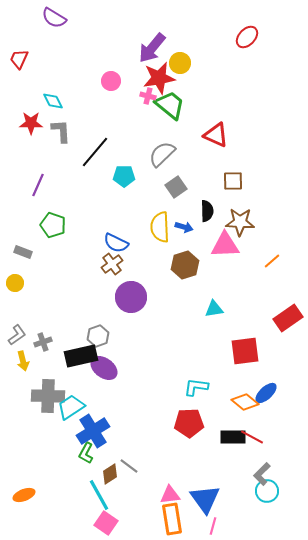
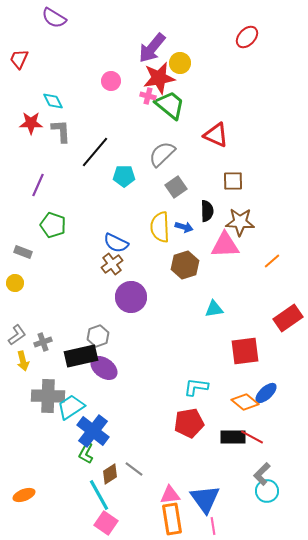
red pentagon at (189, 423): rotated 8 degrees counterclockwise
blue cross at (93, 431): rotated 20 degrees counterclockwise
gray line at (129, 466): moved 5 px right, 3 px down
pink line at (213, 526): rotated 24 degrees counterclockwise
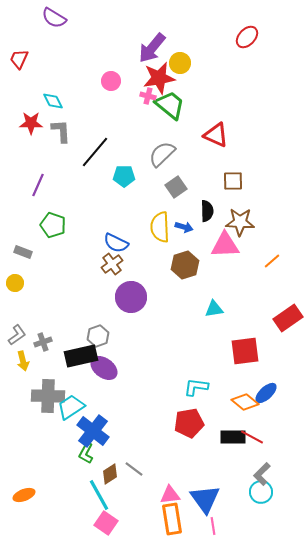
cyan circle at (267, 491): moved 6 px left, 1 px down
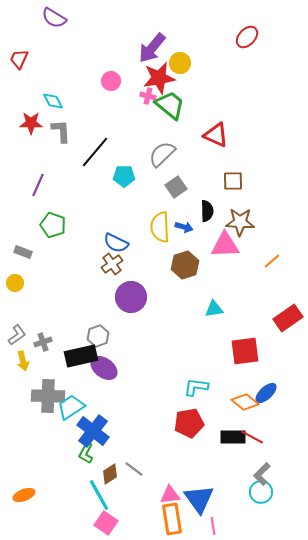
blue triangle at (205, 499): moved 6 px left
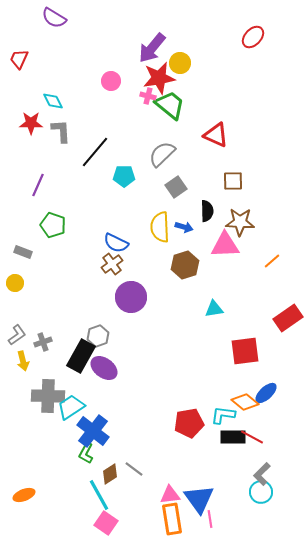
red ellipse at (247, 37): moved 6 px right
black rectangle at (81, 356): rotated 48 degrees counterclockwise
cyan L-shape at (196, 387): moved 27 px right, 28 px down
pink line at (213, 526): moved 3 px left, 7 px up
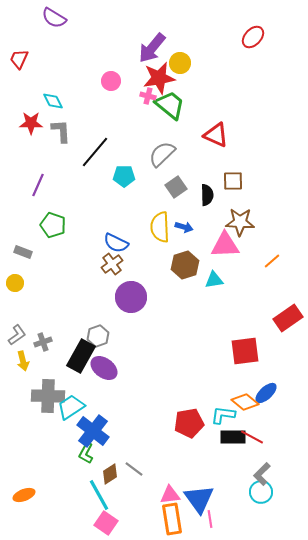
black semicircle at (207, 211): moved 16 px up
cyan triangle at (214, 309): moved 29 px up
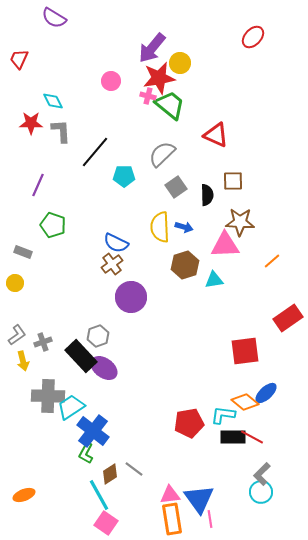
black rectangle at (81, 356): rotated 72 degrees counterclockwise
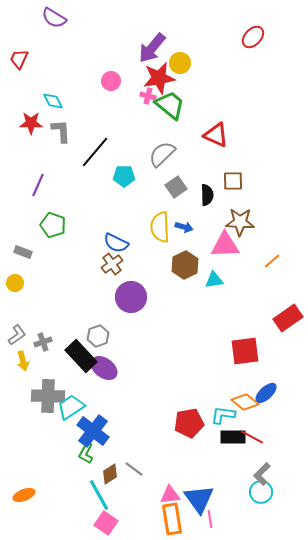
brown hexagon at (185, 265): rotated 8 degrees counterclockwise
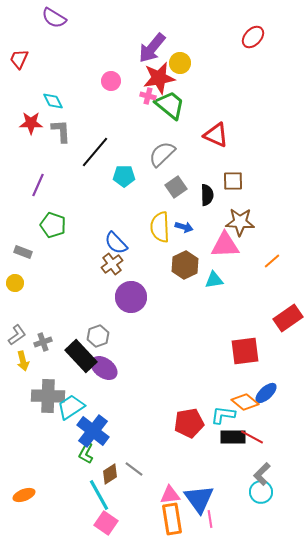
blue semicircle at (116, 243): rotated 20 degrees clockwise
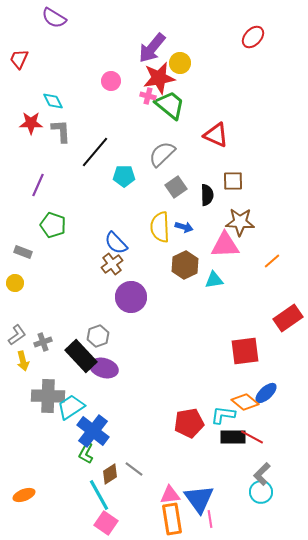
purple ellipse at (104, 368): rotated 20 degrees counterclockwise
